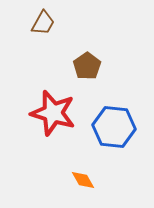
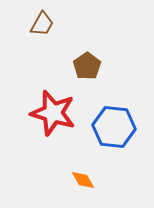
brown trapezoid: moved 1 px left, 1 px down
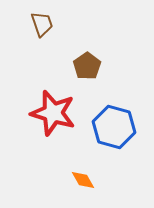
brown trapezoid: rotated 48 degrees counterclockwise
blue hexagon: rotated 9 degrees clockwise
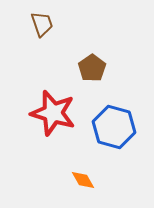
brown pentagon: moved 5 px right, 2 px down
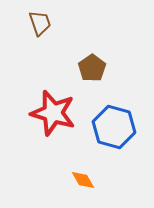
brown trapezoid: moved 2 px left, 1 px up
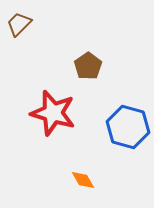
brown trapezoid: moved 21 px left, 1 px down; rotated 116 degrees counterclockwise
brown pentagon: moved 4 px left, 2 px up
blue hexagon: moved 14 px right
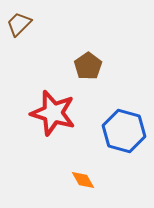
blue hexagon: moved 4 px left, 4 px down
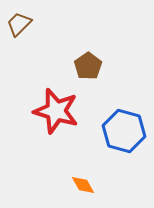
red star: moved 3 px right, 2 px up
orange diamond: moved 5 px down
